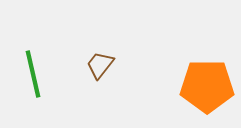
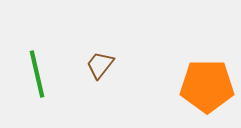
green line: moved 4 px right
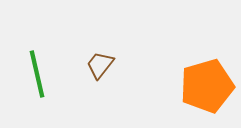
orange pentagon: rotated 16 degrees counterclockwise
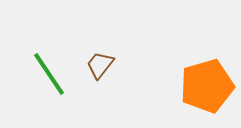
green line: moved 12 px right; rotated 21 degrees counterclockwise
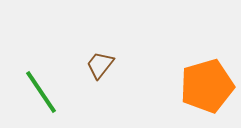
green line: moved 8 px left, 18 px down
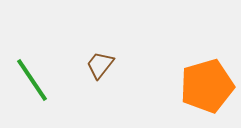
green line: moved 9 px left, 12 px up
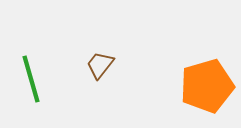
green line: moved 1 px left, 1 px up; rotated 18 degrees clockwise
